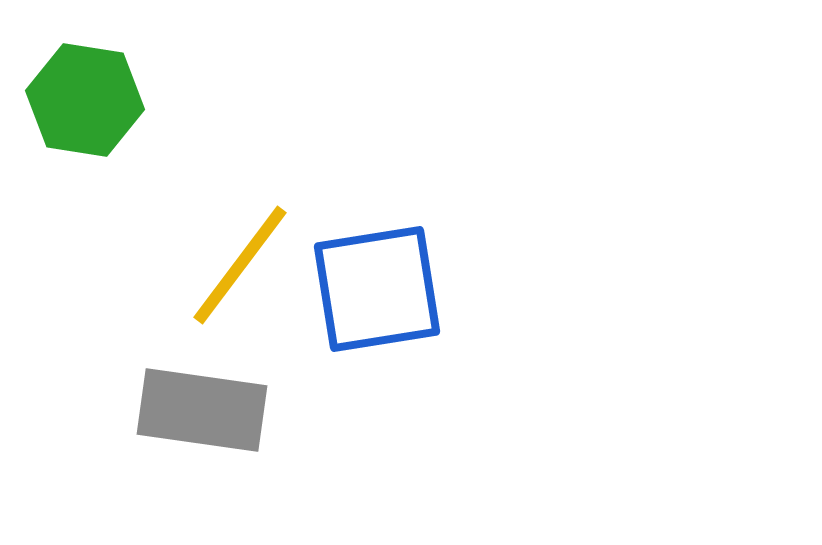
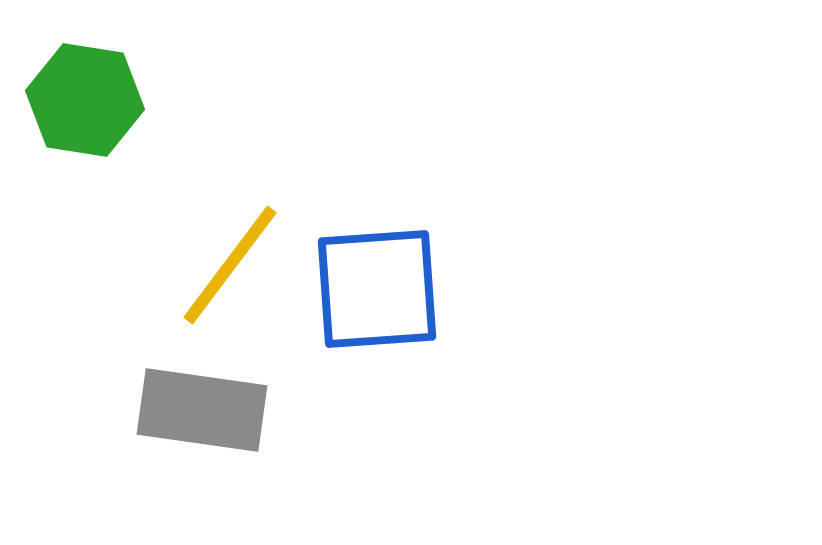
yellow line: moved 10 px left
blue square: rotated 5 degrees clockwise
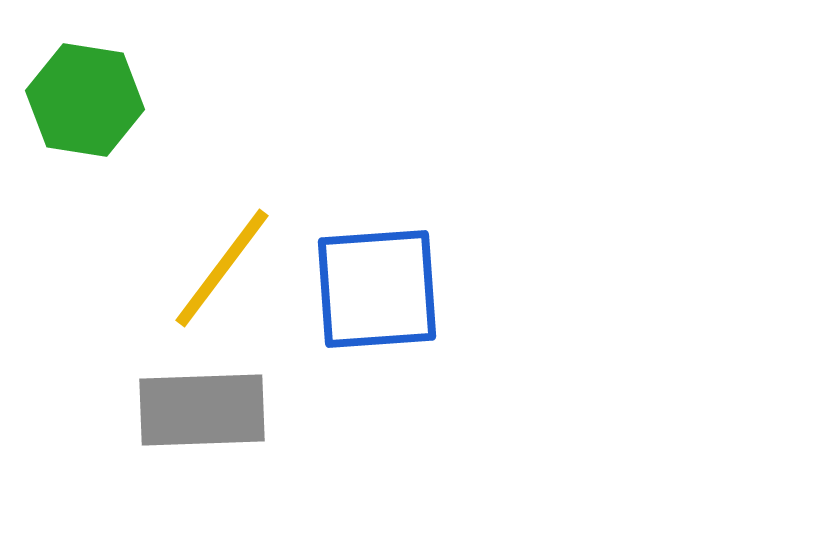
yellow line: moved 8 px left, 3 px down
gray rectangle: rotated 10 degrees counterclockwise
